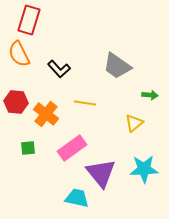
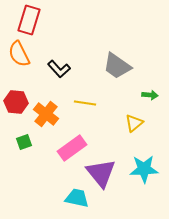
green square: moved 4 px left, 6 px up; rotated 14 degrees counterclockwise
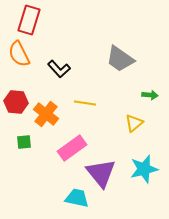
gray trapezoid: moved 3 px right, 7 px up
green square: rotated 14 degrees clockwise
cyan star: rotated 12 degrees counterclockwise
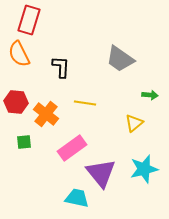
black L-shape: moved 2 px right, 2 px up; rotated 135 degrees counterclockwise
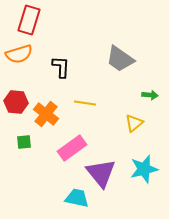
orange semicircle: rotated 80 degrees counterclockwise
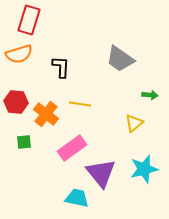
yellow line: moved 5 px left, 1 px down
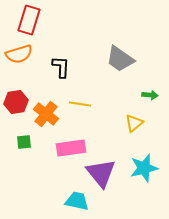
red hexagon: rotated 15 degrees counterclockwise
pink rectangle: moved 1 px left; rotated 28 degrees clockwise
cyan star: moved 1 px up
cyan trapezoid: moved 3 px down
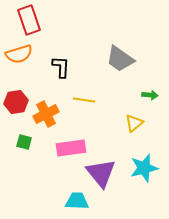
red rectangle: rotated 36 degrees counterclockwise
yellow line: moved 4 px right, 4 px up
orange cross: rotated 25 degrees clockwise
green square: rotated 21 degrees clockwise
cyan trapezoid: rotated 10 degrees counterclockwise
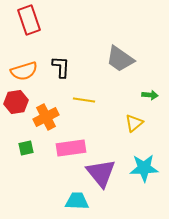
orange semicircle: moved 5 px right, 17 px down
orange cross: moved 3 px down
green square: moved 2 px right, 6 px down; rotated 28 degrees counterclockwise
cyan star: rotated 12 degrees clockwise
